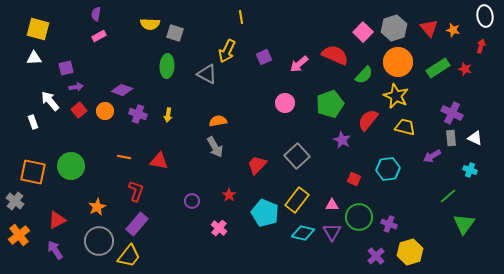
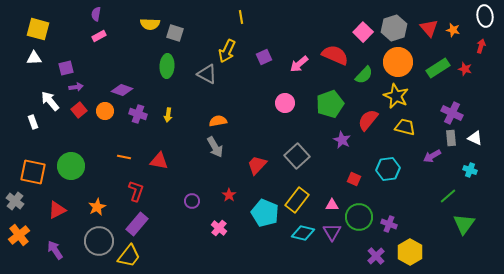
red triangle at (57, 220): moved 10 px up
yellow hexagon at (410, 252): rotated 15 degrees counterclockwise
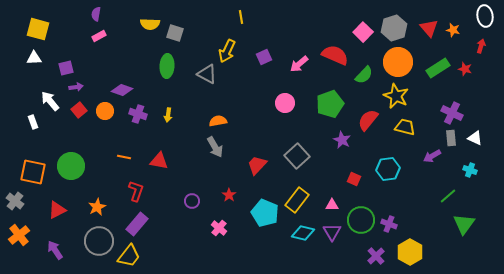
green circle at (359, 217): moved 2 px right, 3 px down
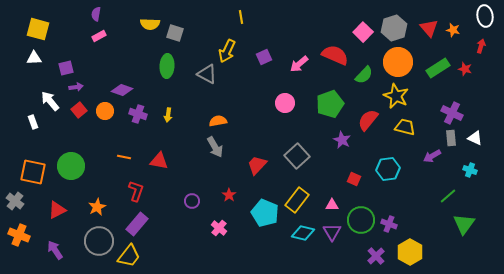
orange cross at (19, 235): rotated 30 degrees counterclockwise
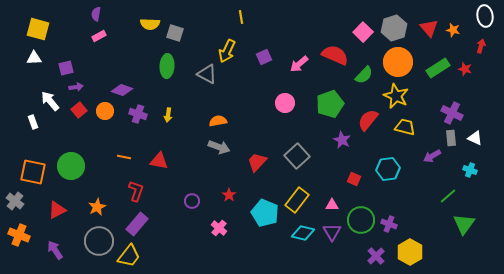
gray arrow at (215, 147): moved 4 px right; rotated 40 degrees counterclockwise
red trapezoid at (257, 165): moved 3 px up
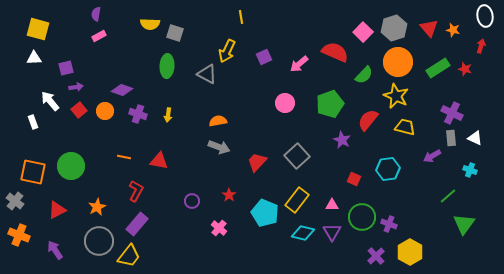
red semicircle at (335, 55): moved 3 px up
red L-shape at (136, 191): rotated 10 degrees clockwise
green circle at (361, 220): moved 1 px right, 3 px up
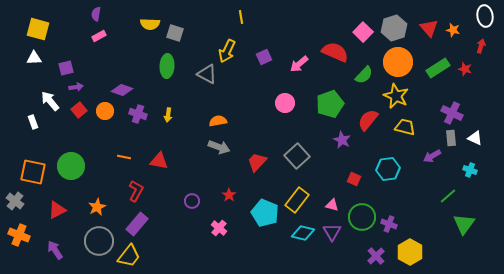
pink triangle at (332, 205): rotated 16 degrees clockwise
